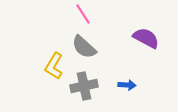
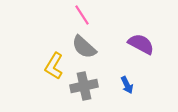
pink line: moved 1 px left, 1 px down
purple semicircle: moved 5 px left, 6 px down
blue arrow: rotated 60 degrees clockwise
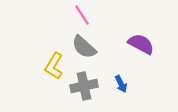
blue arrow: moved 6 px left, 1 px up
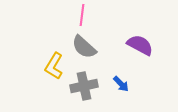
pink line: rotated 40 degrees clockwise
purple semicircle: moved 1 px left, 1 px down
blue arrow: rotated 18 degrees counterclockwise
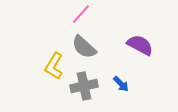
pink line: moved 1 px left, 1 px up; rotated 35 degrees clockwise
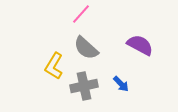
gray semicircle: moved 2 px right, 1 px down
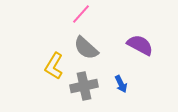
blue arrow: rotated 18 degrees clockwise
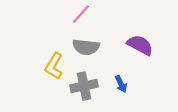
gray semicircle: moved 1 px up; rotated 36 degrees counterclockwise
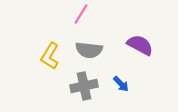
pink line: rotated 10 degrees counterclockwise
gray semicircle: moved 3 px right, 3 px down
yellow L-shape: moved 4 px left, 10 px up
blue arrow: rotated 18 degrees counterclockwise
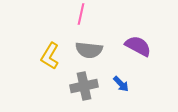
pink line: rotated 20 degrees counterclockwise
purple semicircle: moved 2 px left, 1 px down
